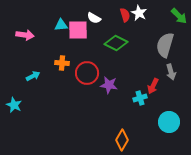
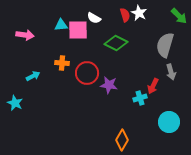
cyan star: moved 1 px right, 2 px up
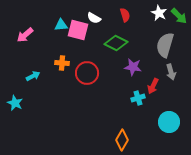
white star: moved 20 px right
pink square: rotated 15 degrees clockwise
pink arrow: rotated 132 degrees clockwise
purple star: moved 24 px right, 18 px up
cyan cross: moved 2 px left
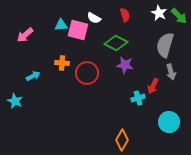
purple star: moved 8 px left, 2 px up
cyan star: moved 2 px up
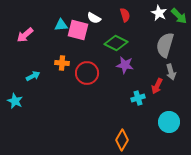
red arrow: moved 4 px right
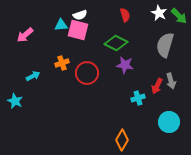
white semicircle: moved 14 px left, 3 px up; rotated 48 degrees counterclockwise
orange cross: rotated 24 degrees counterclockwise
gray arrow: moved 9 px down
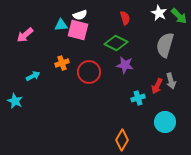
red semicircle: moved 3 px down
red circle: moved 2 px right, 1 px up
cyan circle: moved 4 px left
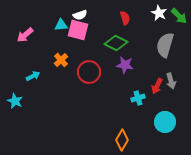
orange cross: moved 1 px left, 3 px up; rotated 24 degrees counterclockwise
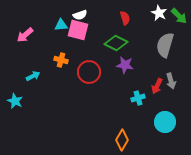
orange cross: rotated 32 degrees counterclockwise
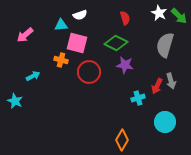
pink square: moved 1 px left, 13 px down
